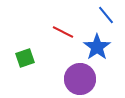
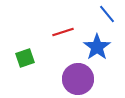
blue line: moved 1 px right, 1 px up
red line: rotated 45 degrees counterclockwise
purple circle: moved 2 px left
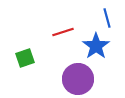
blue line: moved 4 px down; rotated 24 degrees clockwise
blue star: moved 1 px left, 1 px up
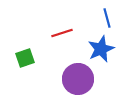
red line: moved 1 px left, 1 px down
blue star: moved 5 px right, 3 px down; rotated 12 degrees clockwise
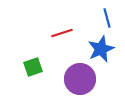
green square: moved 8 px right, 9 px down
purple circle: moved 2 px right
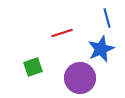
purple circle: moved 1 px up
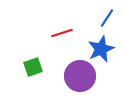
blue line: rotated 48 degrees clockwise
purple circle: moved 2 px up
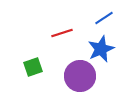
blue line: moved 3 px left; rotated 24 degrees clockwise
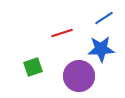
blue star: rotated 20 degrees clockwise
purple circle: moved 1 px left
